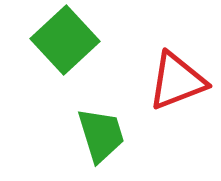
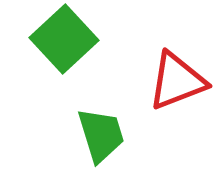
green square: moved 1 px left, 1 px up
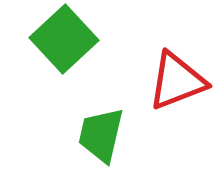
green trapezoid: rotated 150 degrees counterclockwise
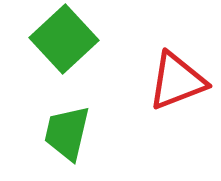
green trapezoid: moved 34 px left, 2 px up
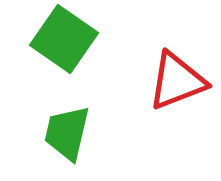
green square: rotated 12 degrees counterclockwise
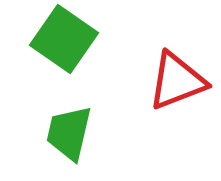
green trapezoid: moved 2 px right
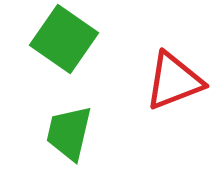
red triangle: moved 3 px left
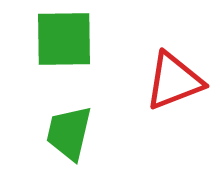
green square: rotated 36 degrees counterclockwise
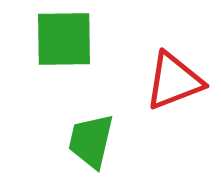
green trapezoid: moved 22 px right, 8 px down
